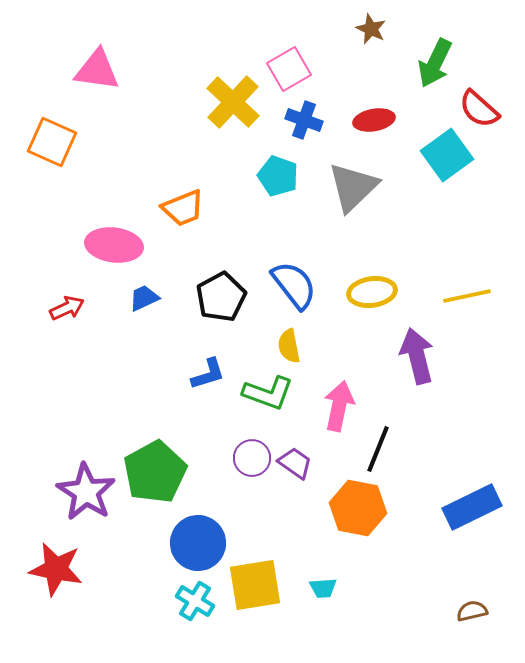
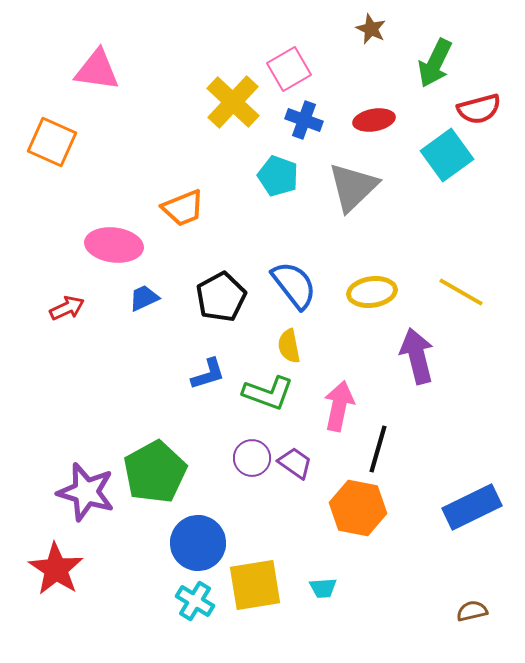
red semicircle: rotated 57 degrees counterclockwise
yellow line: moved 6 px left, 4 px up; rotated 42 degrees clockwise
black line: rotated 6 degrees counterclockwise
purple star: rotated 16 degrees counterclockwise
red star: rotated 22 degrees clockwise
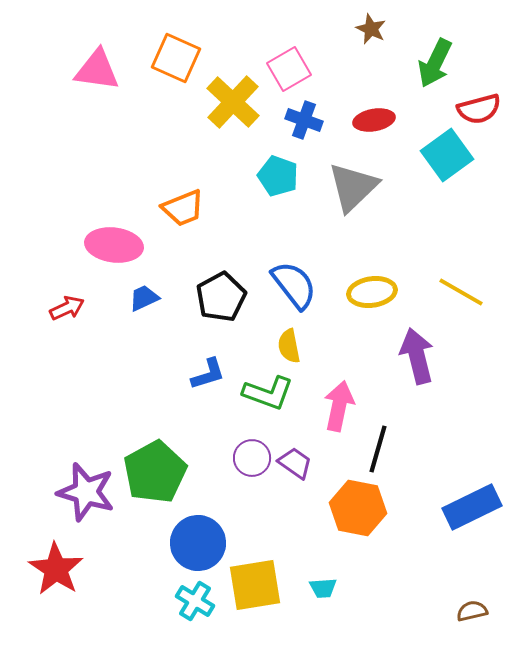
orange square: moved 124 px right, 84 px up
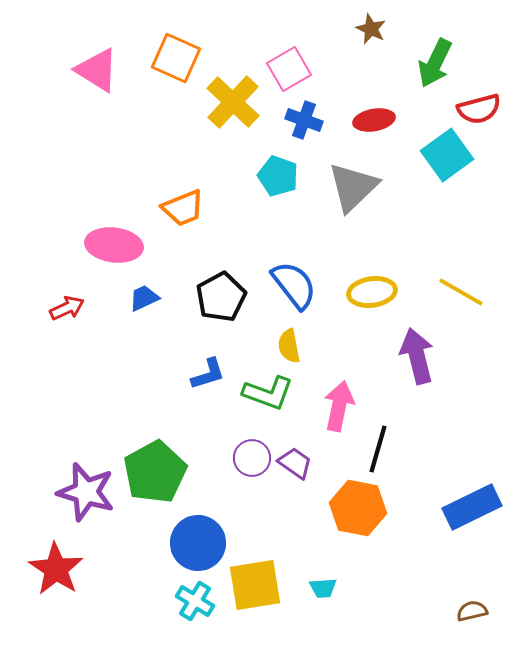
pink triangle: rotated 24 degrees clockwise
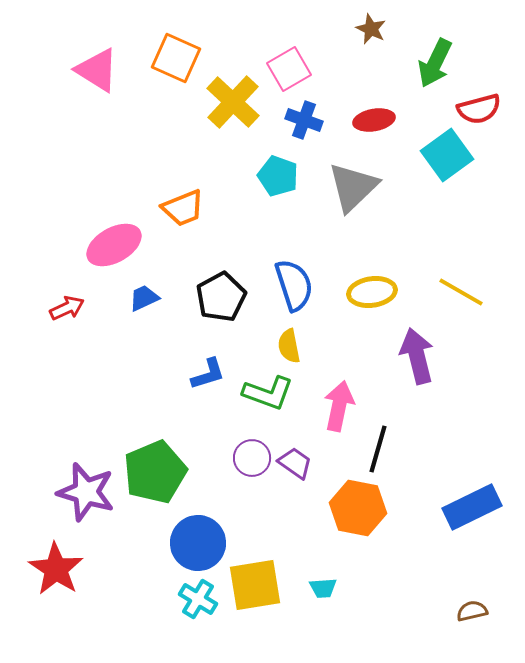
pink ellipse: rotated 36 degrees counterclockwise
blue semicircle: rotated 20 degrees clockwise
green pentagon: rotated 6 degrees clockwise
cyan cross: moved 3 px right, 2 px up
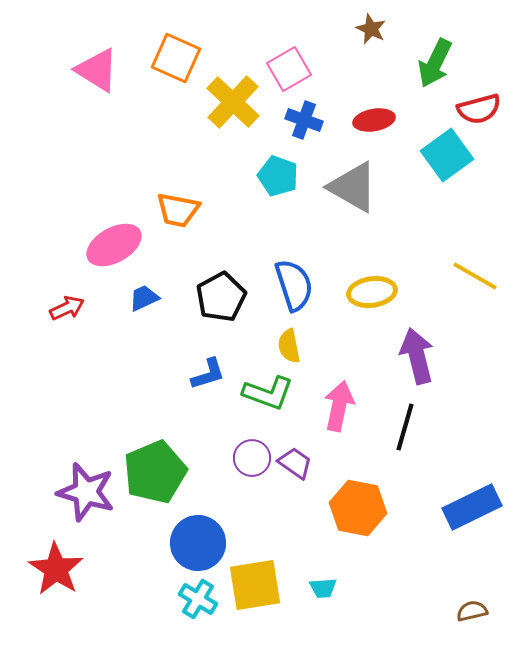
gray triangle: rotated 46 degrees counterclockwise
orange trapezoid: moved 5 px left, 2 px down; rotated 33 degrees clockwise
yellow line: moved 14 px right, 16 px up
black line: moved 27 px right, 22 px up
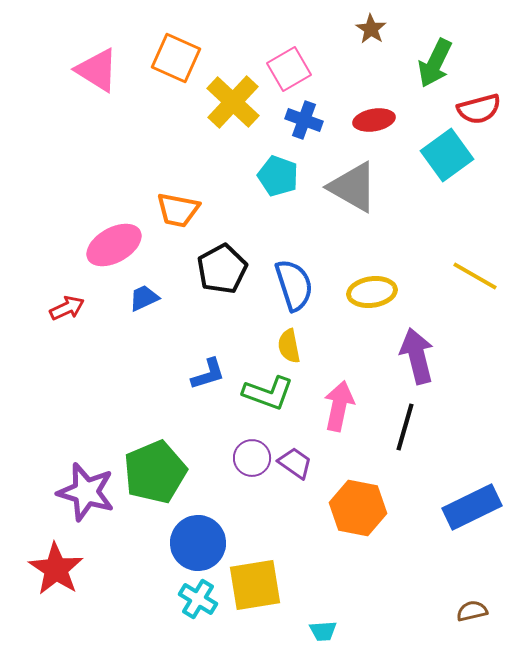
brown star: rotated 8 degrees clockwise
black pentagon: moved 1 px right, 28 px up
cyan trapezoid: moved 43 px down
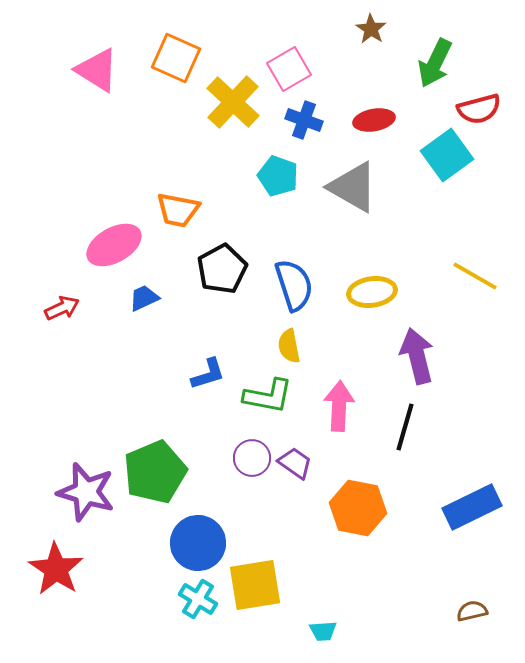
red arrow: moved 5 px left
green L-shape: moved 3 px down; rotated 9 degrees counterclockwise
pink arrow: rotated 9 degrees counterclockwise
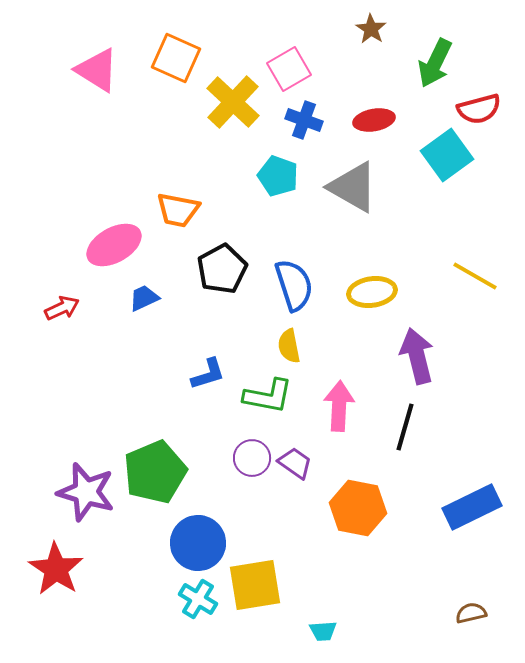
brown semicircle: moved 1 px left, 2 px down
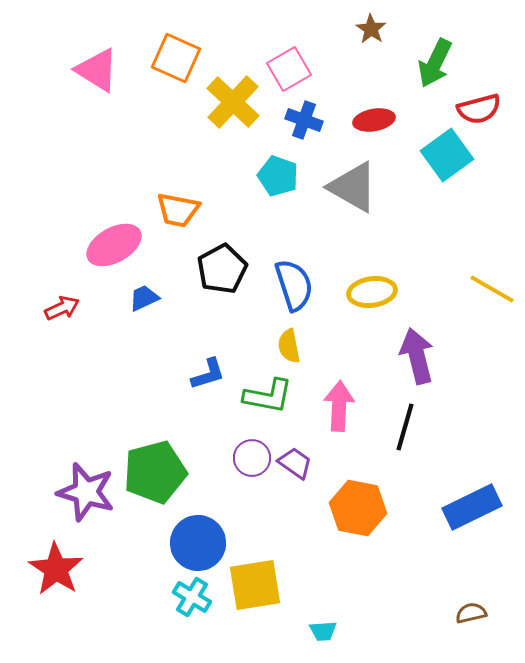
yellow line: moved 17 px right, 13 px down
green pentagon: rotated 8 degrees clockwise
cyan cross: moved 6 px left, 2 px up
